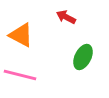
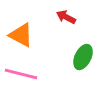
pink line: moved 1 px right, 1 px up
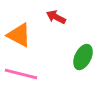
red arrow: moved 10 px left
orange triangle: moved 2 px left
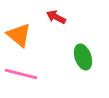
orange triangle: rotated 12 degrees clockwise
green ellipse: rotated 45 degrees counterclockwise
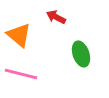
green ellipse: moved 2 px left, 3 px up
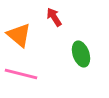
red arrow: moved 2 px left; rotated 30 degrees clockwise
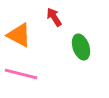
orange triangle: rotated 12 degrees counterclockwise
green ellipse: moved 7 px up
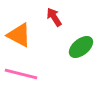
green ellipse: rotated 70 degrees clockwise
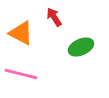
orange triangle: moved 2 px right, 2 px up
green ellipse: rotated 15 degrees clockwise
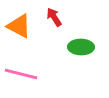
orange triangle: moved 2 px left, 7 px up
green ellipse: rotated 25 degrees clockwise
